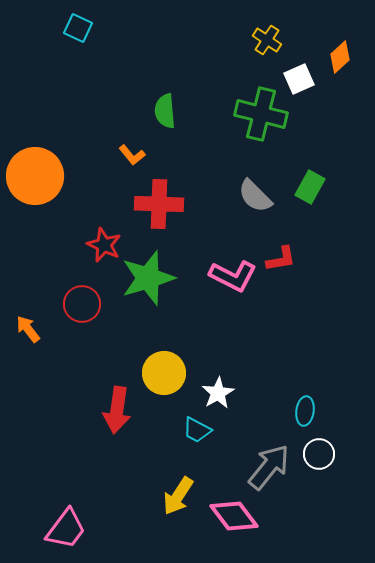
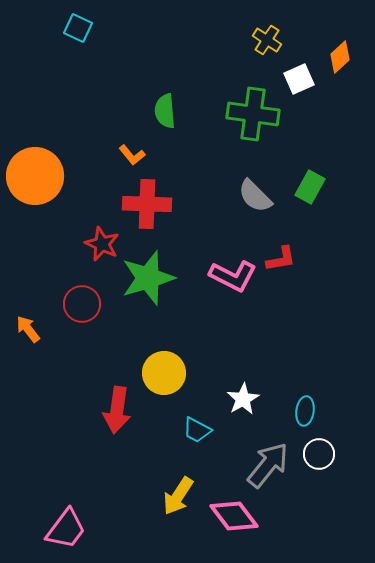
green cross: moved 8 px left; rotated 6 degrees counterclockwise
red cross: moved 12 px left
red star: moved 2 px left, 1 px up
white star: moved 25 px right, 6 px down
gray arrow: moved 1 px left, 2 px up
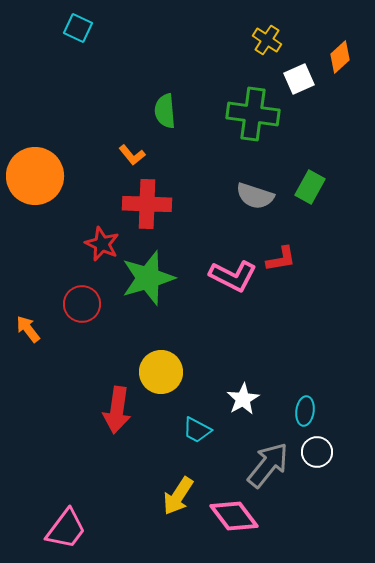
gray semicircle: rotated 27 degrees counterclockwise
yellow circle: moved 3 px left, 1 px up
white circle: moved 2 px left, 2 px up
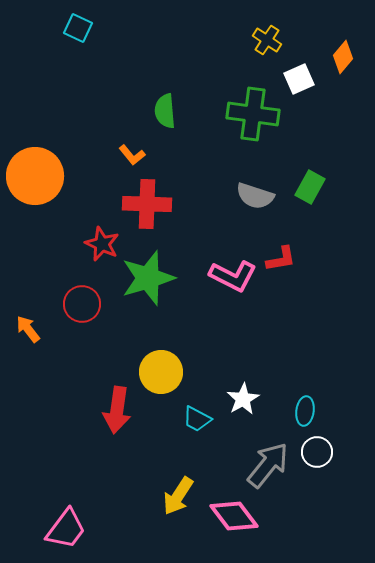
orange diamond: moved 3 px right; rotated 8 degrees counterclockwise
cyan trapezoid: moved 11 px up
